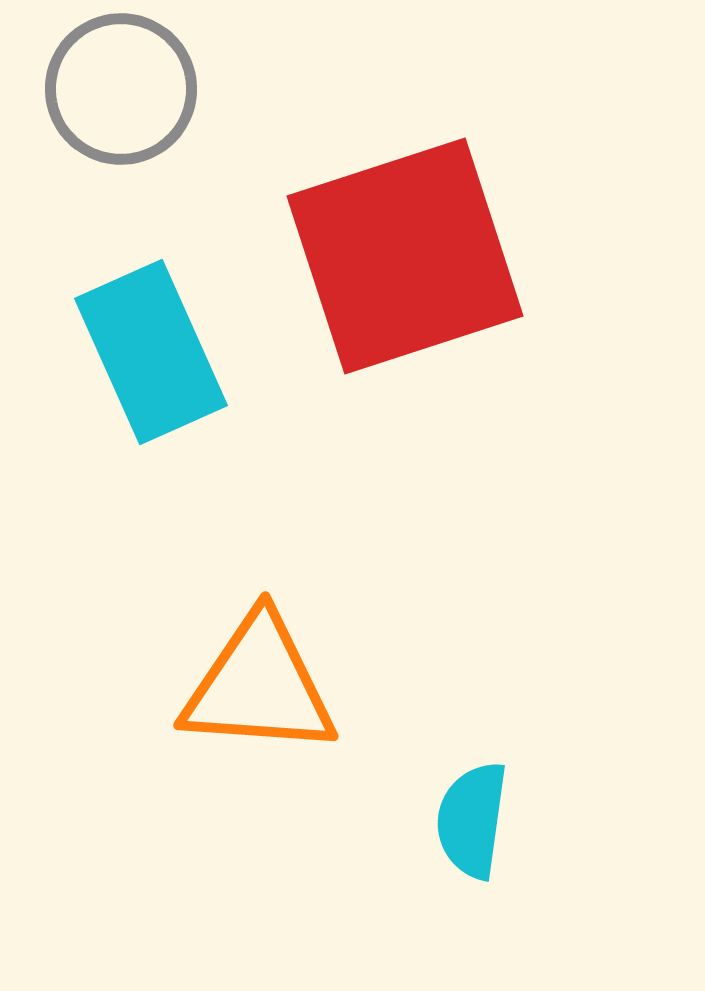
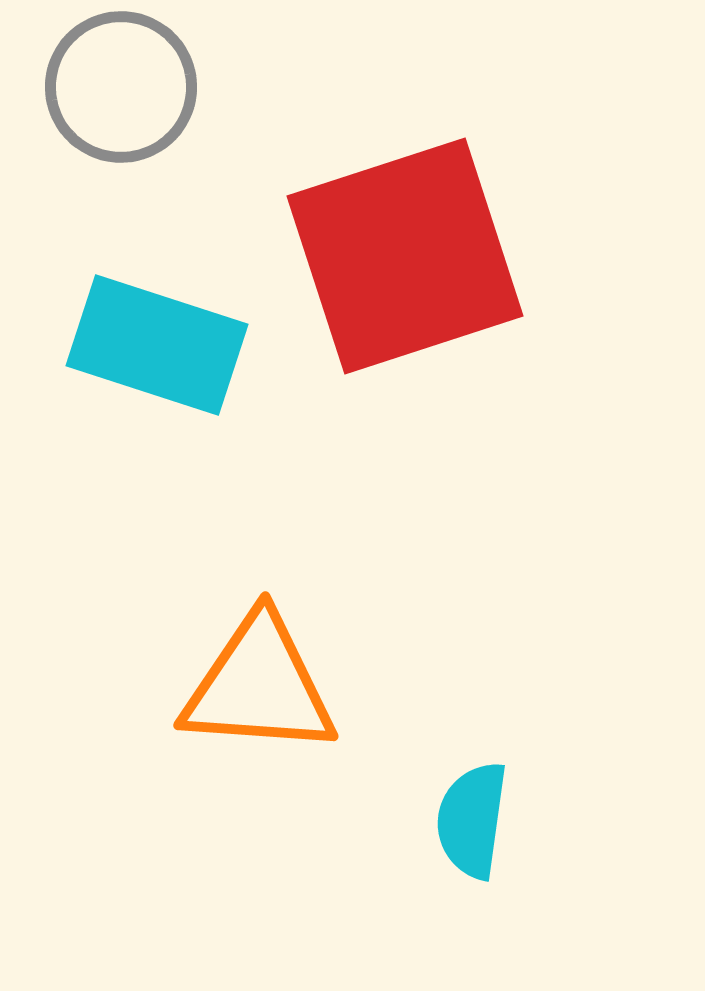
gray circle: moved 2 px up
cyan rectangle: moved 6 px right, 7 px up; rotated 48 degrees counterclockwise
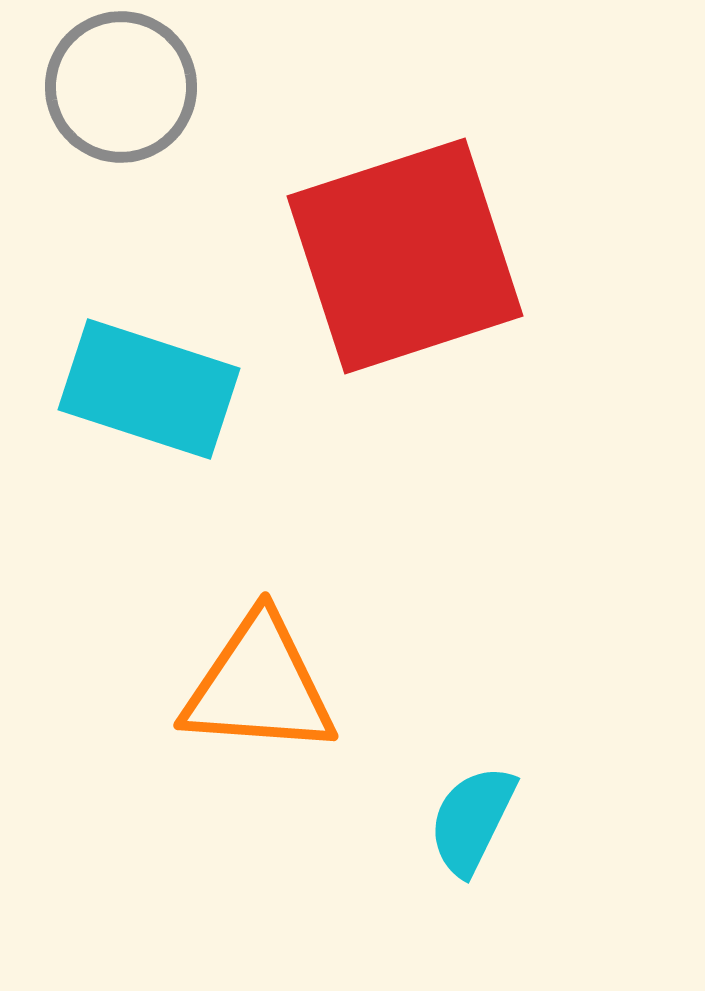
cyan rectangle: moved 8 px left, 44 px down
cyan semicircle: rotated 18 degrees clockwise
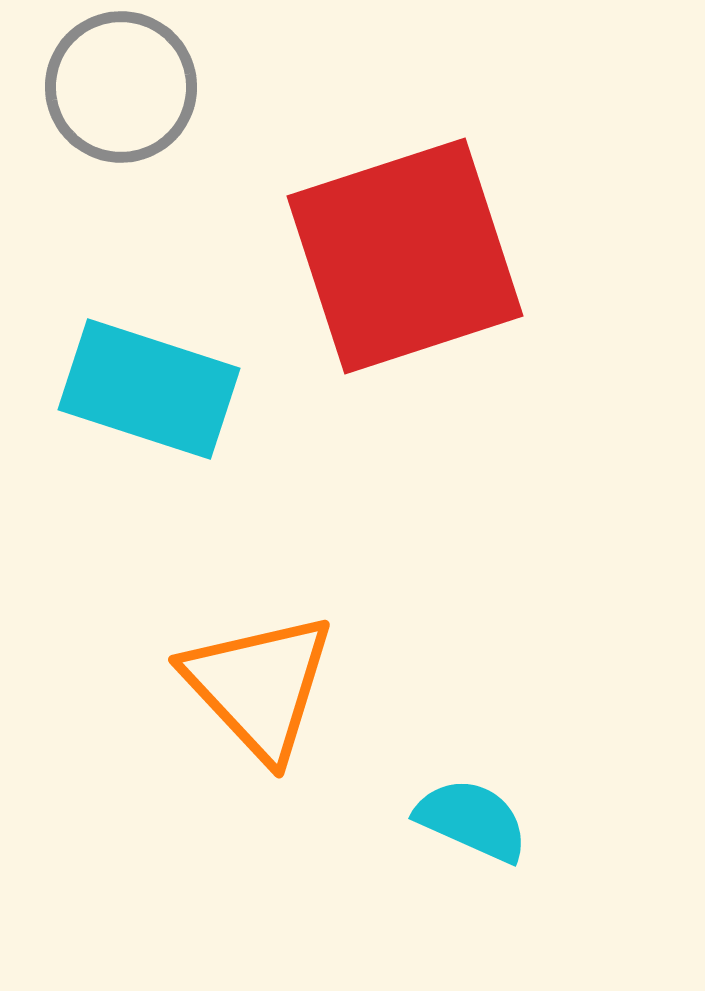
orange triangle: rotated 43 degrees clockwise
cyan semicircle: rotated 88 degrees clockwise
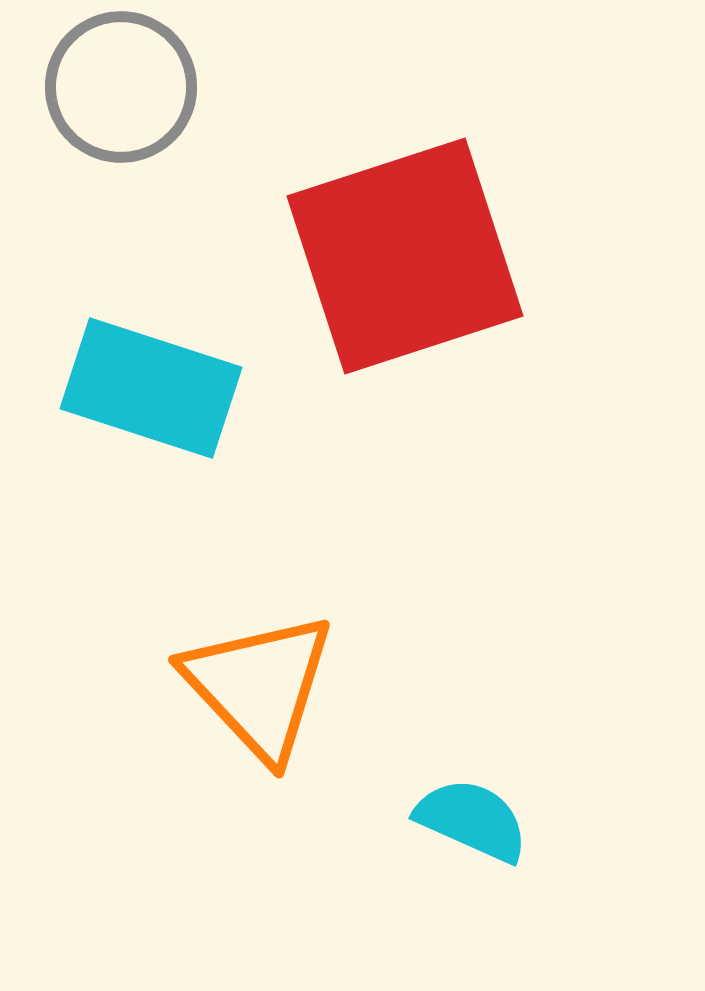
cyan rectangle: moved 2 px right, 1 px up
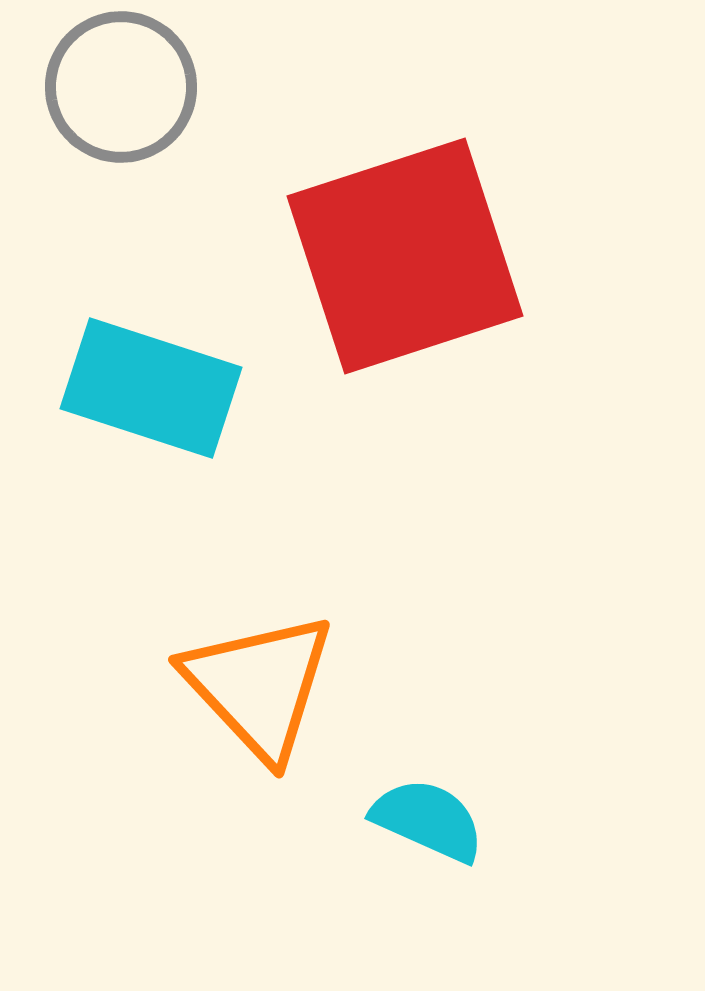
cyan semicircle: moved 44 px left
